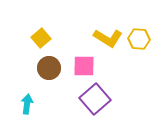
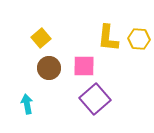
yellow L-shape: rotated 64 degrees clockwise
cyan arrow: rotated 18 degrees counterclockwise
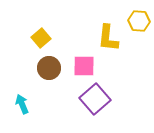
yellow hexagon: moved 18 px up
cyan arrow: moved 5 px left; rotated 12 degrees counterclockwise
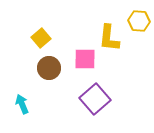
yellow L-shape: moved 1 px right
pink square: moved 1 px right, 7 px up
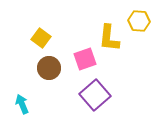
yellow square: rotated 12 degrees counterclockwise
pink square: rotated 20 degrees counterclockwise
purple square: moved 4 px up
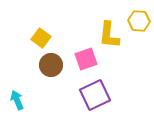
yellow L-shape: moved 3 px up
pink square: moved 1 px right
brown circle: moved 2 px right, 3 px up
purple square: rotated 16 degrees clockwise
cyan arrow: moved 5 px left, 4 px up
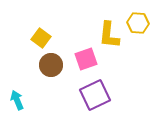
yellow hexagon: moved 1 px left, 2 px down
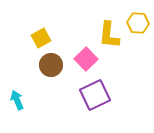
yellow square: rotated 24 degrees clockwise
pink square: rotated 25 degrees counterclockwise
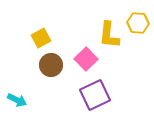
cyan arrow: rotated 138 degrees clockwise
